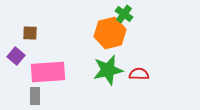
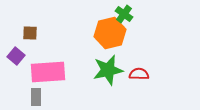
gray rectangle: moved 1 px right, 1 px down
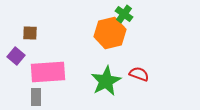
green star: moved 2 px left, 11 px down; rotated 16 degrees counterclockwise
red semicircle: rotated 18 degrees clockwise
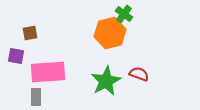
brown square: rotated 14 degrees counterclockwise
purple square: rotated 30 degrees counterclockwise
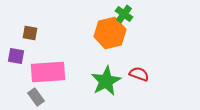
brown square: rotated 21 degrees clockwise
gray rectangle: rotated 36 degrees counterclockwise
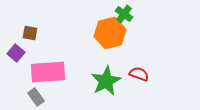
purple square: moved 3 px up; rotated 30 degrees clockwise
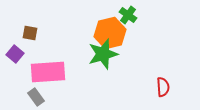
green cross: moved 4 px right, 1 px down
purple square: moved 1 px left, 1 px down
red semicircle: moved 24 px right, 13 px down; rotated 66 degrees clockwise
green star: moved 3 px left, 27 px up; rotated 12 degrees clockwise
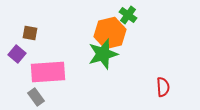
purple square: moved 2 px right
